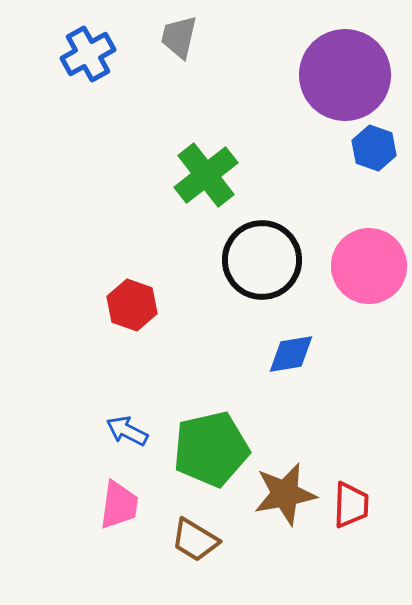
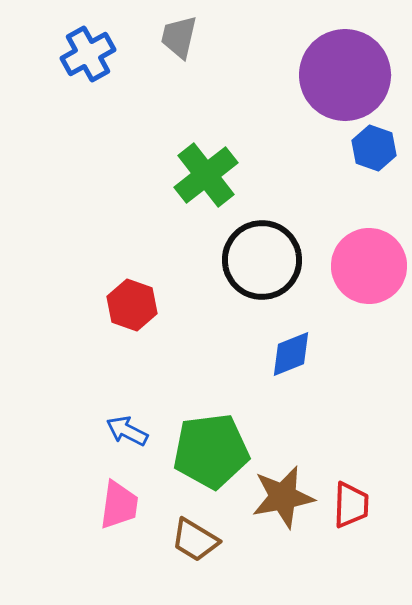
blue diamond: rotated 12 degrees counterclockwise
green pentagon: moved 2 px down; rotated 6 degrees clockwise
brown star: moved 2 px left, 3 px down
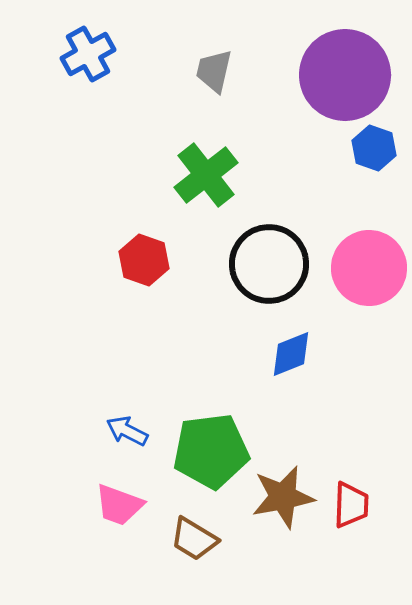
gray trapezoid: moved 35 px right, 34 px down
black circle: moved 7 px right, 4 px down
pink circle: moved 2 px down
red hexagon: moved 12 px right, 45 px up
pink trapezoid: rotated 102 degrees clockwise
brown trapezoid: moved 1 px left, 1 px up
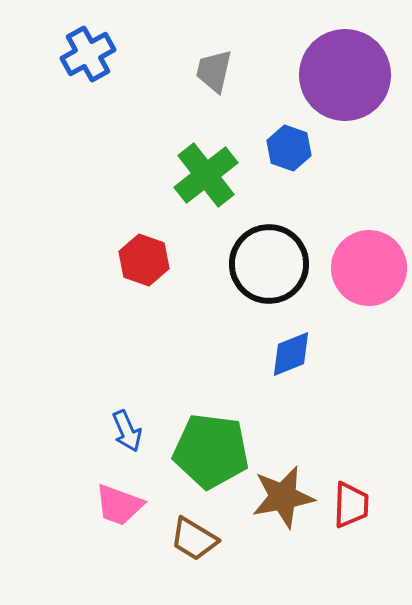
blue hexagon: moved 85 px left
blue arrow: rotated 141 degrees counterclockwise
green pentagon: rotated 14 degrees clockwise
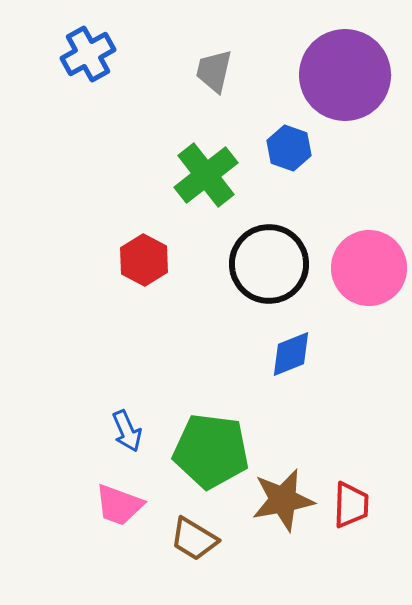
red hexagon: rotated 9 degrees clockwise
brown star: moved 3 px down
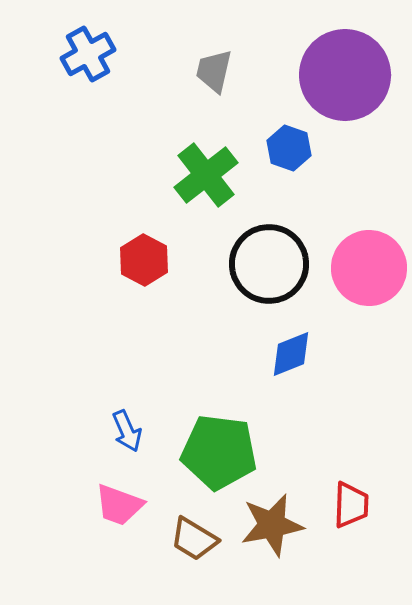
green pentagon: moved 8 px right, 1 px down
brown star: moved 11 px left, 25 px down
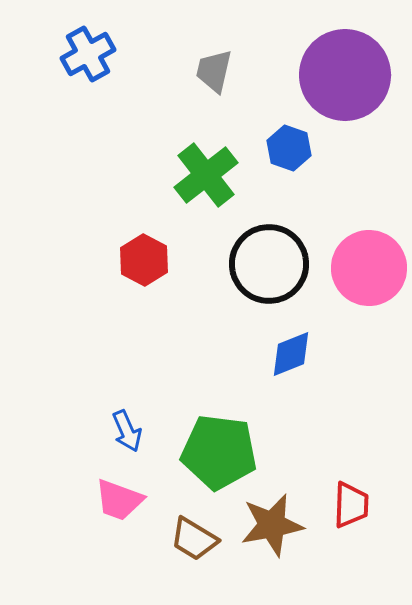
pink trapezoid: moved 5 px up
